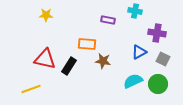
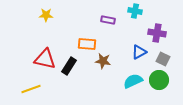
green circle: moved 1 px right, 4 px up
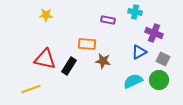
cyan cross: moved 1 px down
purple cross: moved 3 px left; rotated 12 degrees clockwise
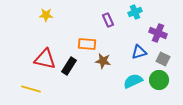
cyan cross: rotated 32 degrees counterclockwise
purple rectangle: rotated 56 degrees clockwise
purple cross: moved 4 px right
blue triangle: rotated 14 degrees clockwise
yellow line: rotated 36 degrees clockwise
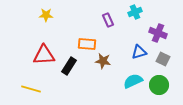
red triangle: moved 1 px left, 4 px up; rotated 15 degrees counterclockwise
green circle: moved 5 px down
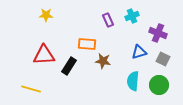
cyan cross: moved 3 px left, 4 px down
cyan semicircle: rotated 60 degrees counterclockwise
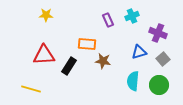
gray square: rotated 24 degrees clockwise
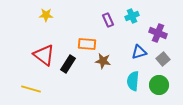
red triangle: rotated 40 degrees clockwise
black rectangle: moved 1 px left, 2 px up
